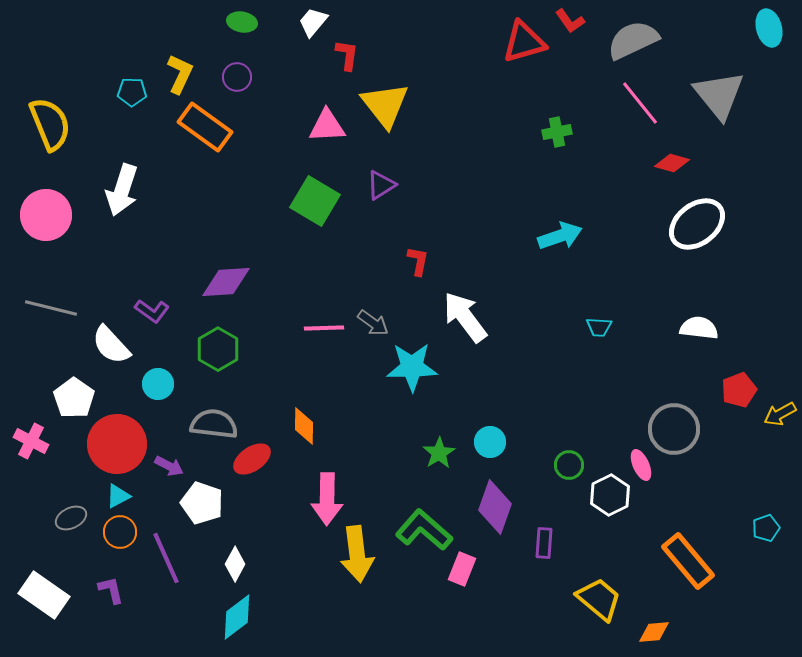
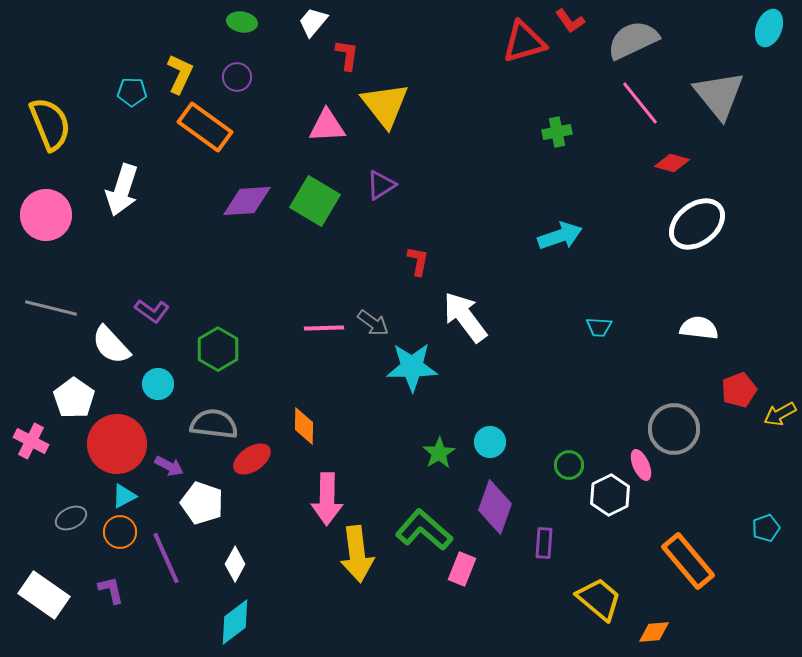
cyan ellipse at (769, 28): rotated 36 degrees clockwise
purple diamond at (226, 282): moved 21 px right, 81 px up
cyan triangle at (118, 496): moved 6 px right
cyan diamond at (237, 617): moved 2 px left, 5 px down
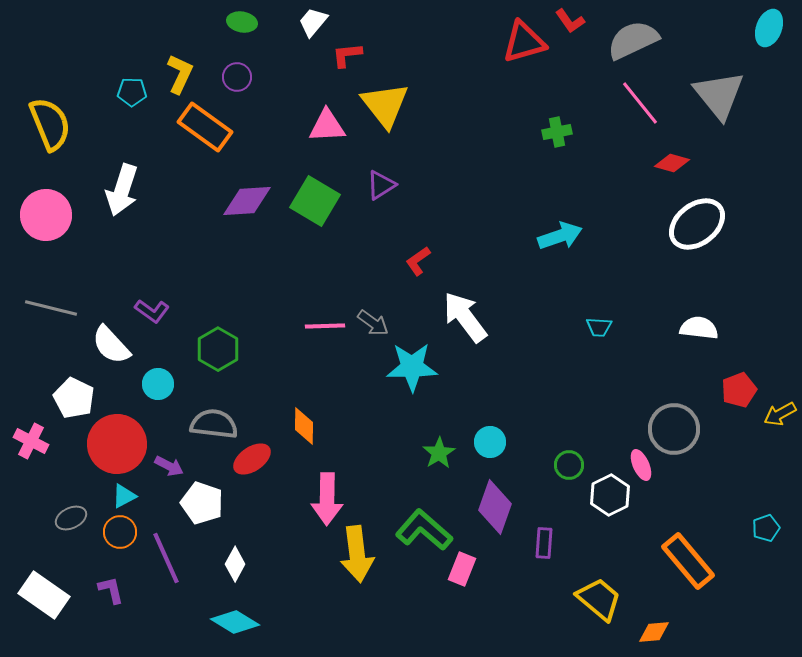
red L-shape at (347, 55): rotated 104 degrees counterclockwise
red L-shape at (418, 261): rotated 136 degrees counterclockwise
pink line at (324, 328): moved 1 px right, 2 px up
white pentagon at (74, 398): rotated 9 degrees counterclockwise
cyan diamond at (235, 622): rotated 69 degrees clockwise
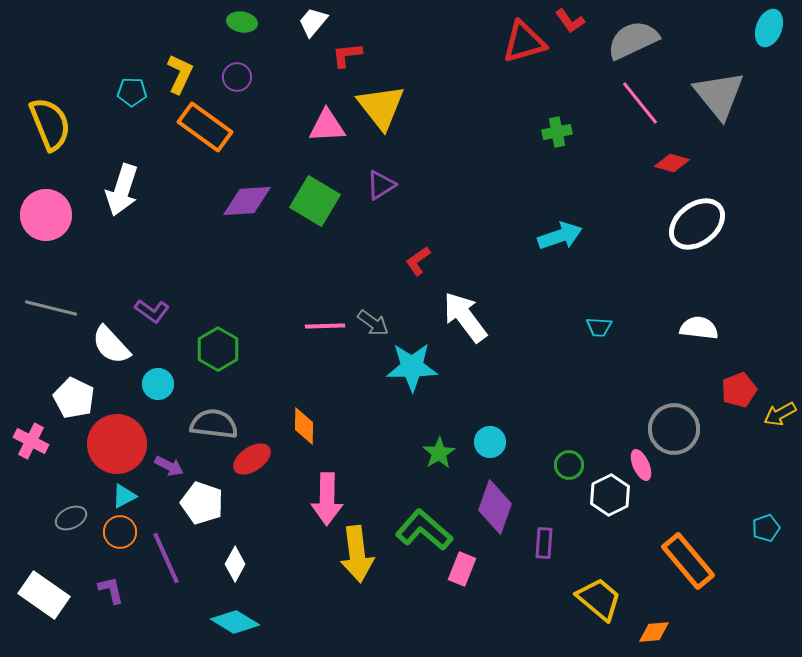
yellow triangle at (385, 105): moved 4 px left, 2 px down
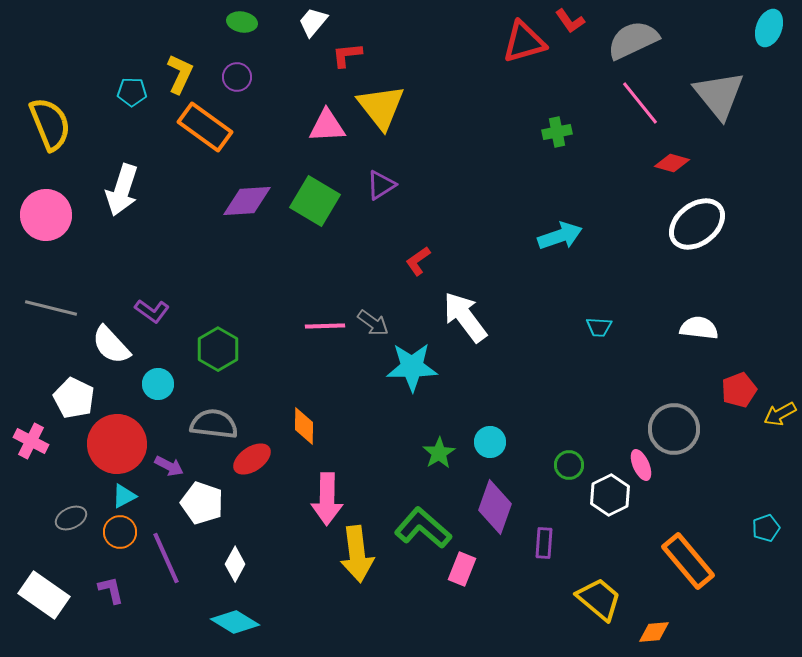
green L-shape at (424, 530): moved 1 px left, 2 px up
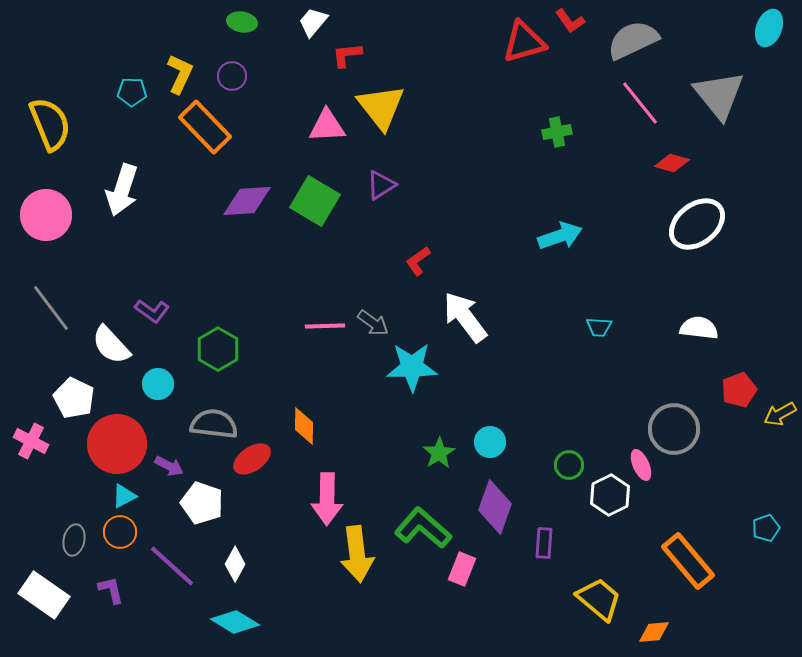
purple circle at (237, 77): moved 5 px left, 1 px up
orange rectangle at (205, 127): rotated 10 degrees clockwise
gray line at (51, 308): rotated 39 degrees clockwise
gray ellipse at (71, 518): moved 3 px right, 22 px down; rotated 52 degrees counterclockwise
purple line at (166, 558): moved 6 px right, 8 px down; rotated 24 degrees counterclockwise
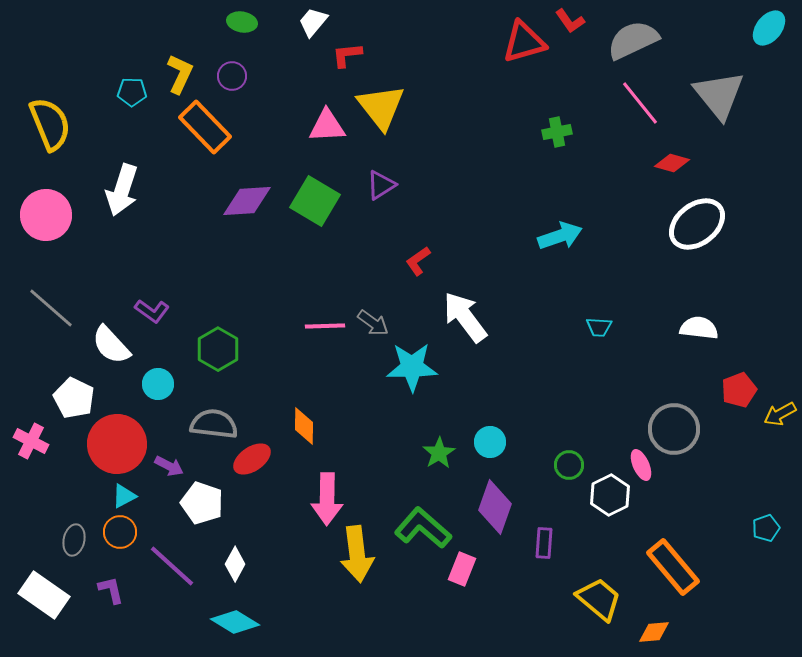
cyan ellipse at (769, 28): rotated 18 degrees clockwise
gray line at (51, 308): rotated 12 degrees counterclockwise
orange rectangle at (688, 561): moved 15 px left, 6 px down
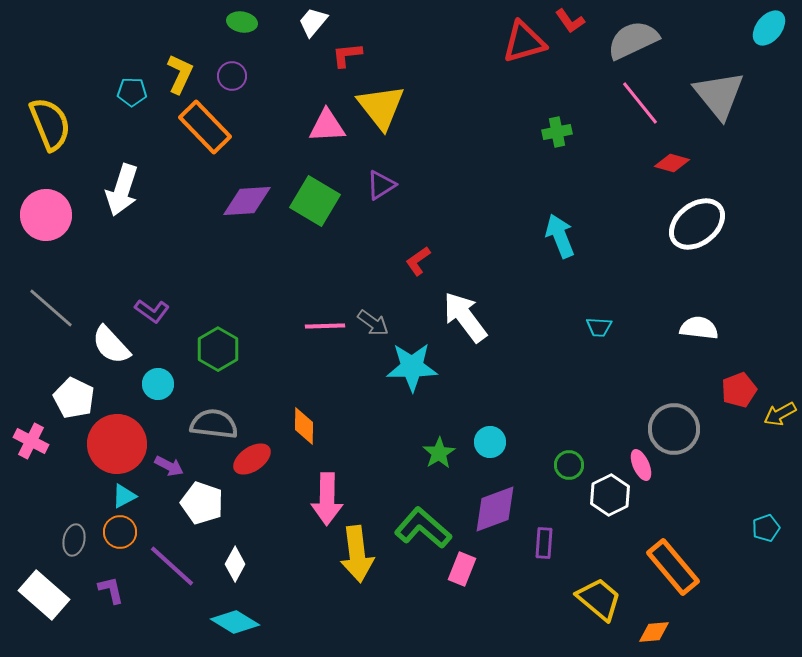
cyan arrow at (560, 236): rotated 93 degrees counterclockwise
purple diamond at (495, 507): moved 2 px down; rotated 50 degrees clockwise
white rectangle at (44, 595): rotated 6 degrees clockwise
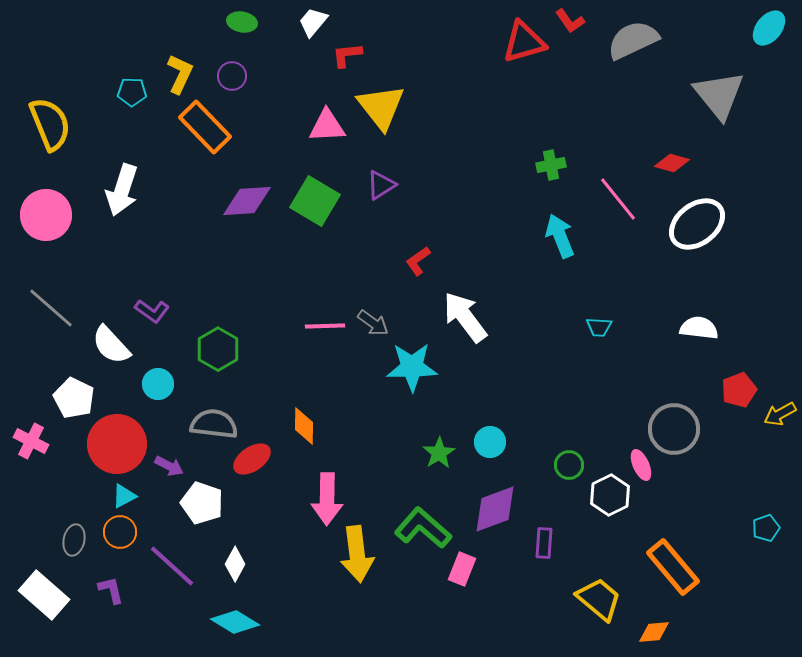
pink line at (640, 103): moved 22 px left, 96 px down
green cross at (557, 132): moved 6 px left, 33 px down
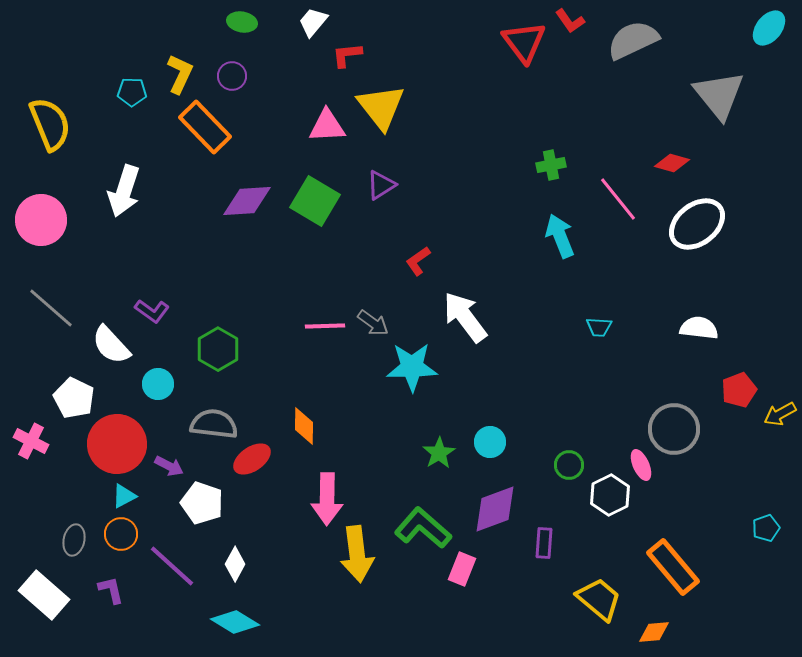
red triangle at (524, 42): rotated 51 degrees counterclockwise
white arrow at (122, 190): moved 2 px right, 1 px down
pink circle at (46, 215): moved 5 px left, 5 px down
orange circle at (120, 532): moved 1 px right, 2 px down
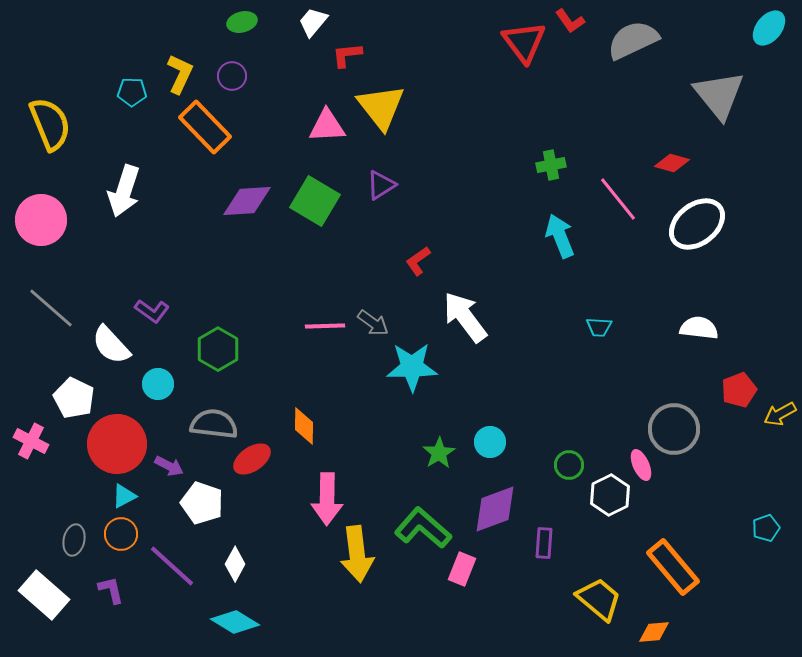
green ellipse at (242, 22): rotated 24 degrees counterclockwise
